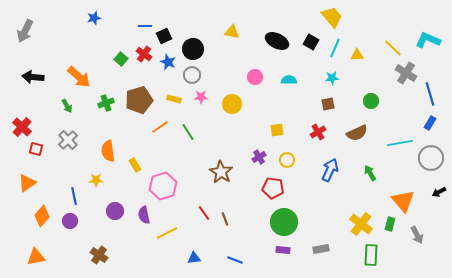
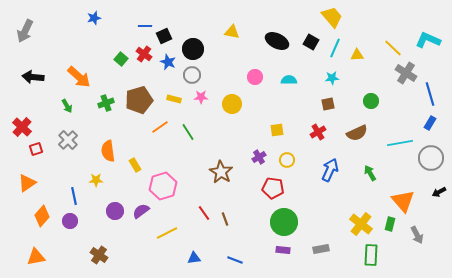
red square at (36, 149): rotated 32 degrees counterclockwise
purple semicircle at (144, 215): moved 3 px left, 4 px up; rotated 66 degrees clockwise
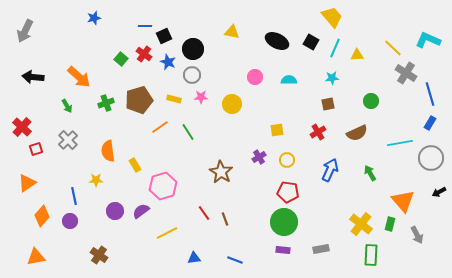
red pentagon at (273, 188): moved 15 px right, 4 px down
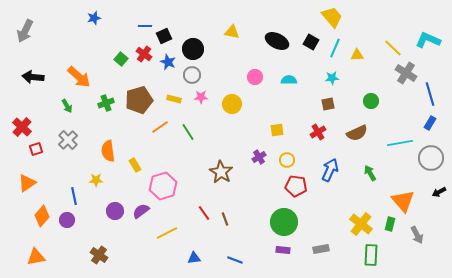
red pentagon at (288, 192): moved 8 px right, 6 px up
purple circle at (70, 221): moved 3 px left, 1 px up
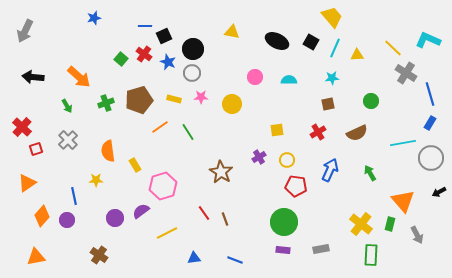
gray circle at (192, 75): moved 2 px up
cyan line at (400, 143): moved 3 px right
purple circle at (115, 211): moved 7 px down
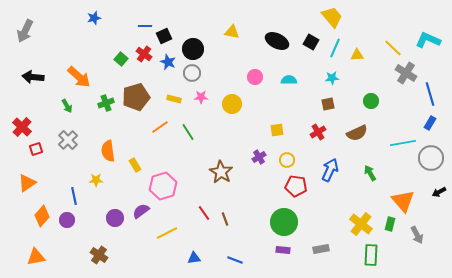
brown pentagon at (139, 100): moved 3 px left, 3 px up
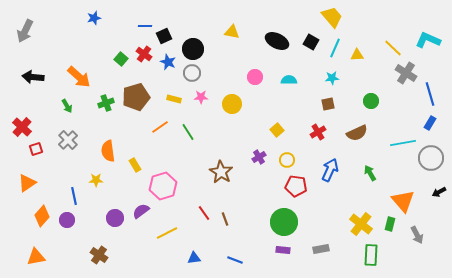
yellow square at (277, 130): rotated 32 degrees counterclockwise
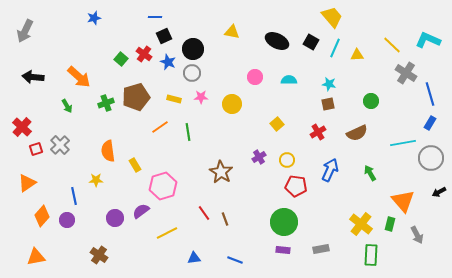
blue line at (145, 26): moved 10 px right, 9 px up
yellow line at (393, 48): moved 1 px left, 3 px up
cyan star at (332, 78): moved 3 px left, 6 px down; rotated 16 degrees clockwise
yellow square at (277, 130): moved 6 px up
green line at (188, 132): rotated 24 degrees clockwise
gray cross at (68, 140): moved 8 px left, 5 px down
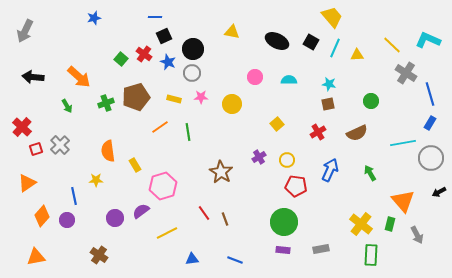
blue triangle at (194, 258): moved 2 px left, 1 px down
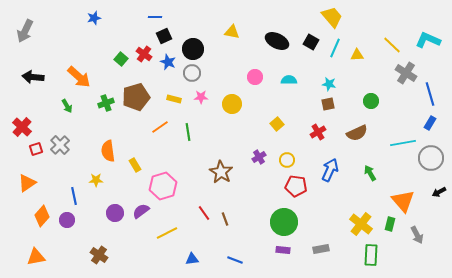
purple circle at (115, 218): moved 5 px up
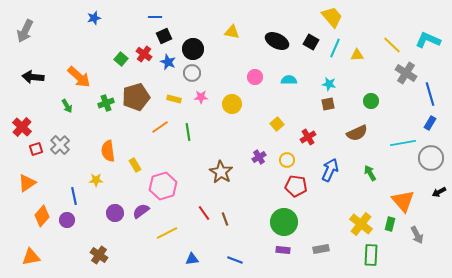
red cross at (318, 132): moved 10 px left, 5 px down
orange triangle at (36, 257): moved 5 px left
